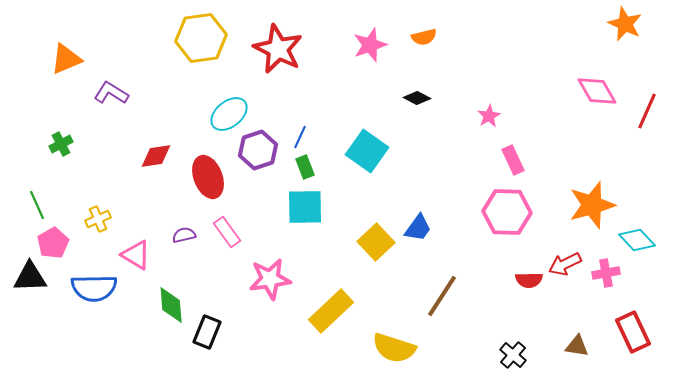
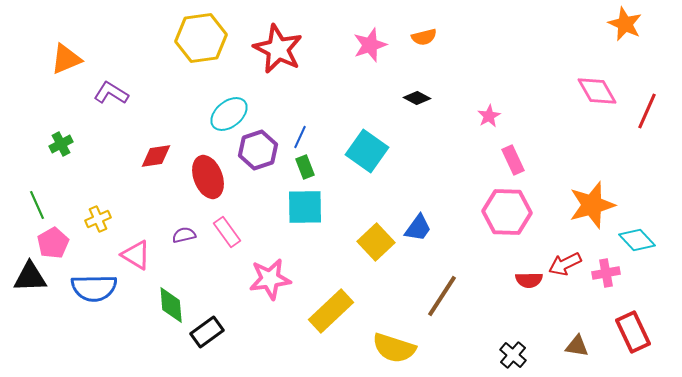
black rectangle at (207, 332): rotated 32 degrees clockwise
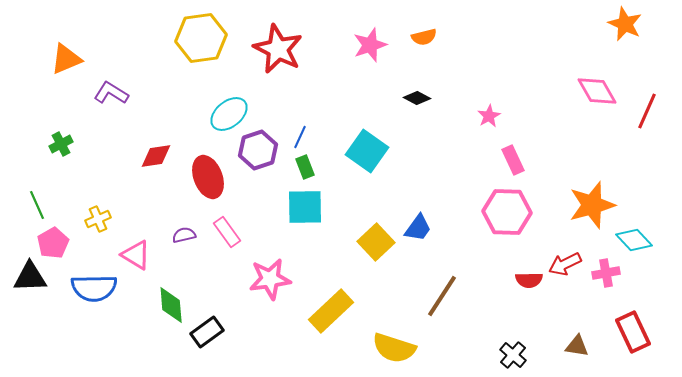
cyan diamond at (637, 240): moved 3 px left
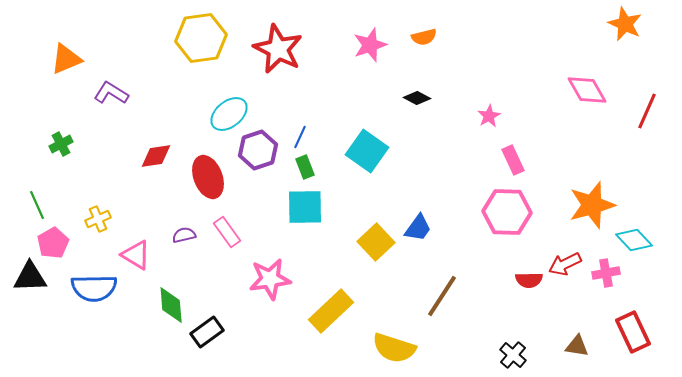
pink diamond at (597, 91): moved 10 px left, 1 px up
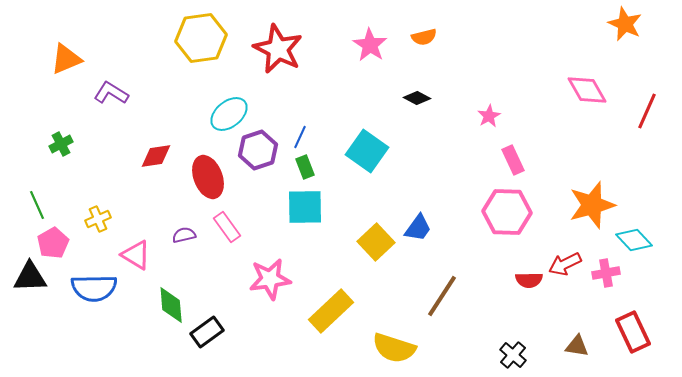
pink star at (370, 45): rotated 20 degrees counterclockwise
pink rectangle at (227, 232): moved 5 px up
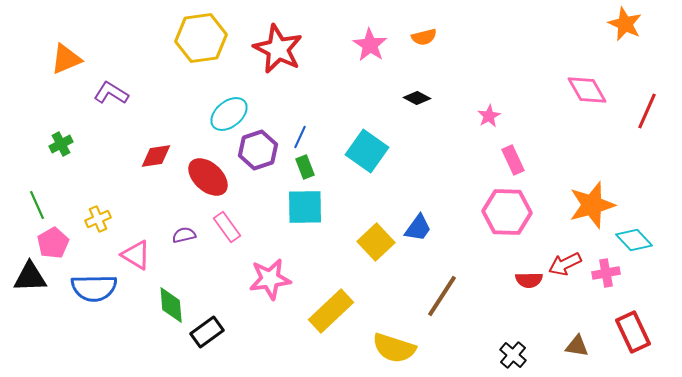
red ellipse at (208, 177): rotated 27 degrees counterclockwise
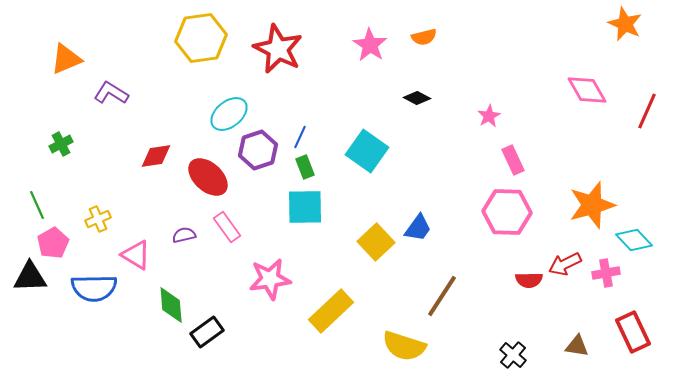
yellow semicircle at (394, 348): moved 10 px right, 2 px up
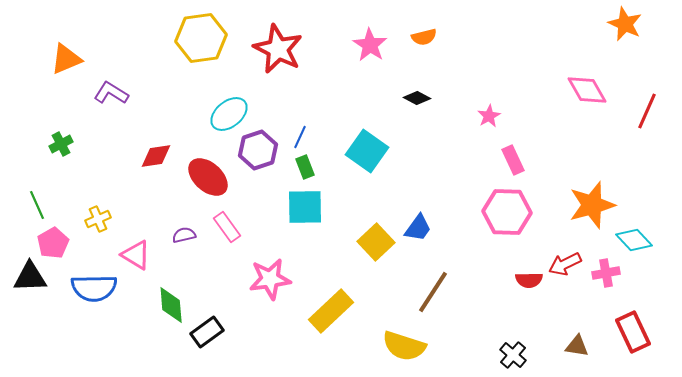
brown line at (442, 296): moved 9 px left, 4 px up
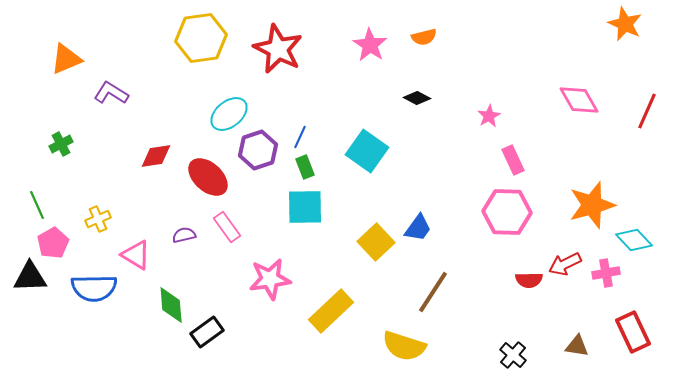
pink diamond at (587, 90): moved 8 px left, 10 px down
